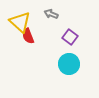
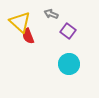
purple square: moved 2 px left, 6 px up
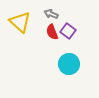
red semicircle: moved 24 px right, 4 px up
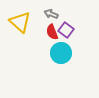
purple square: moved 2 px left, 1 px up
cyan circle: moved 8 px left, 11 px up
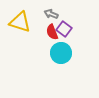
yellow triangle: rotated 25 degrees counterclockwise
purple square: moved 2 px left, 1 px up
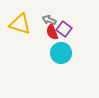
gray arrow: moved 2 px left, 6 px down
yellow triangle: moved 2 px down
